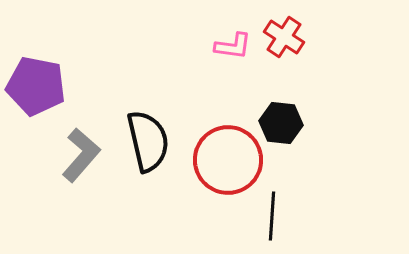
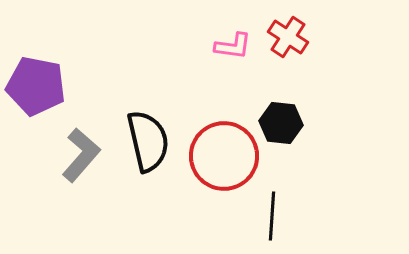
red cross: moved 4 px right
red circle: moved 4 px left, 4 px up
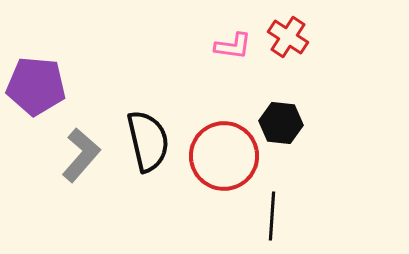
purple pentagon: rotated 6 degrees counterclockwise
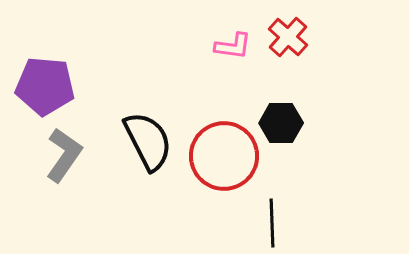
red cross: rotated 9 degrees clockwise
purple pentagon: moved 9 px right
black hexagon: rotated 6 degrees counterclockwise
black semicircle: rotated 14 degrees counterclockwise
gray L-shape: moved 17 px left; rotated 6 degrees counterclockwise
black line: moved 7 px down; rotated 6 degrees counterclockwise
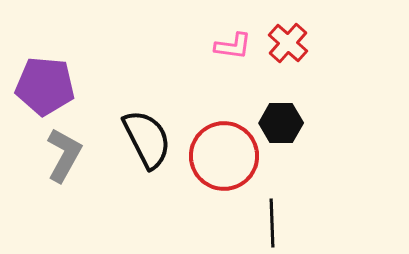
red cross: moved 6 px down
black semicircle: moved 1 px left, 2 px up
gray L-shape: rotated 6 degrees counterclockwise
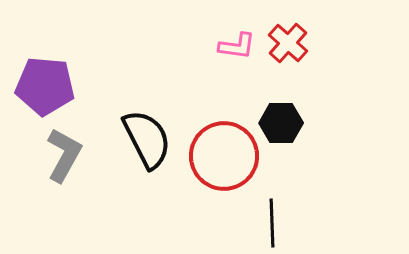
pink L-shape: moved 4 px right
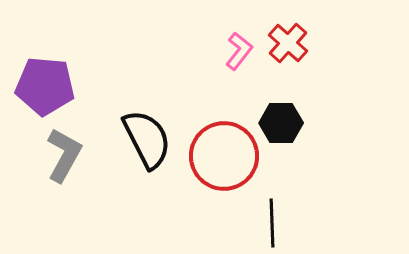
pink L-shape: moved 2 px right, 5 px down; rotated 60 degrees counterclockwise
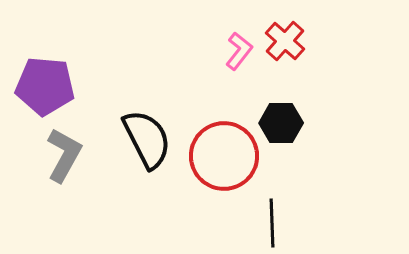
red cross: moved 3 px left, 2 px up
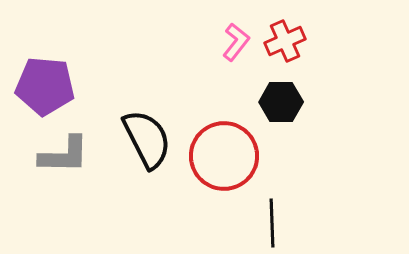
red cross: rotated 24 degrees clockwise
pink L-shape: moved 3 px left, 9 px up
black hexagon: moved 21 px up
gray L-shape: rotated 62 degrees clockwise
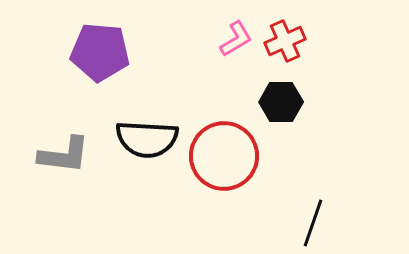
pink L-shape: moved 3 px up; rotated 21 degrees clockwise
purple pentagon: moved 55 px right, 34 px up
black semicircle: rotated 120 degrees clockwise
gray L-shape: rotated 6 degrees clockwise
black line: moved 41 px right; rotated 21 degrees clockwise
